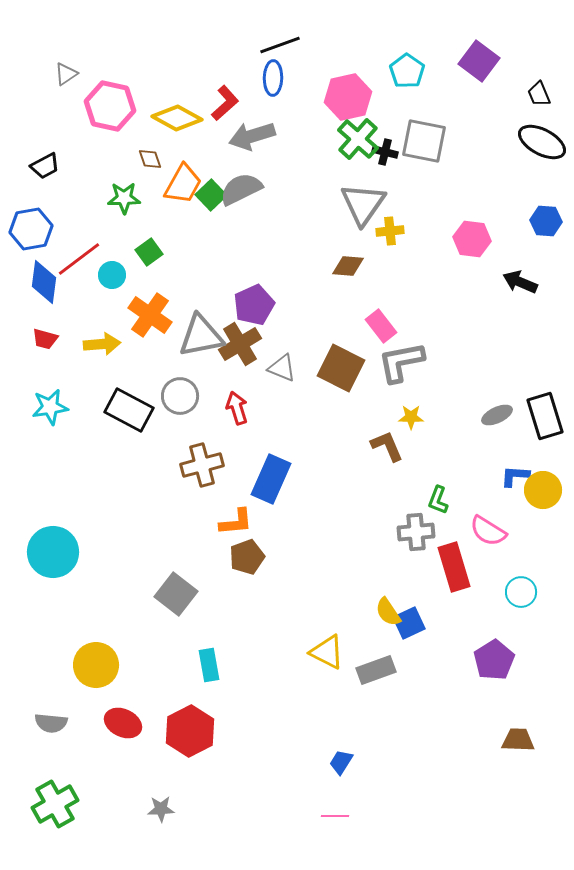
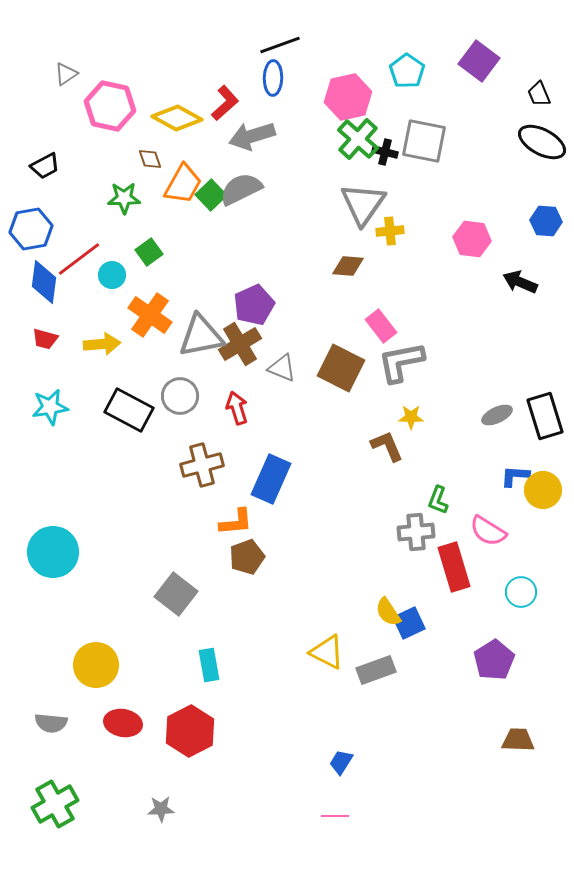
red ellipse at (123, 723): rotated 15 degrees counterclockwise
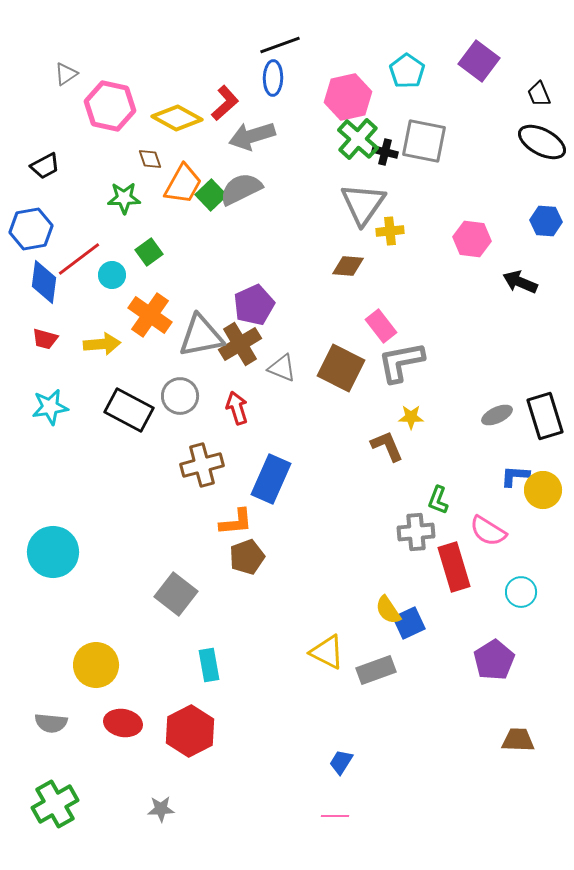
yellow semicircle at (388, 612): moved 2 px up
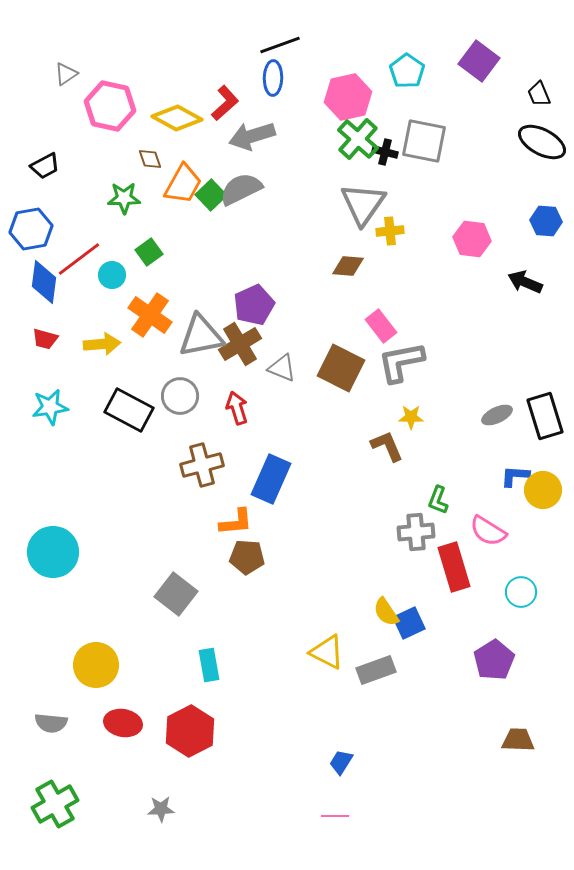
black arrow at (520, 282): moved 5 px right
brown pentagon at (247, 557): rotated 24 degrees clockwise
yellow semicircle at (388, 610): moved 2 px left, 2 px down
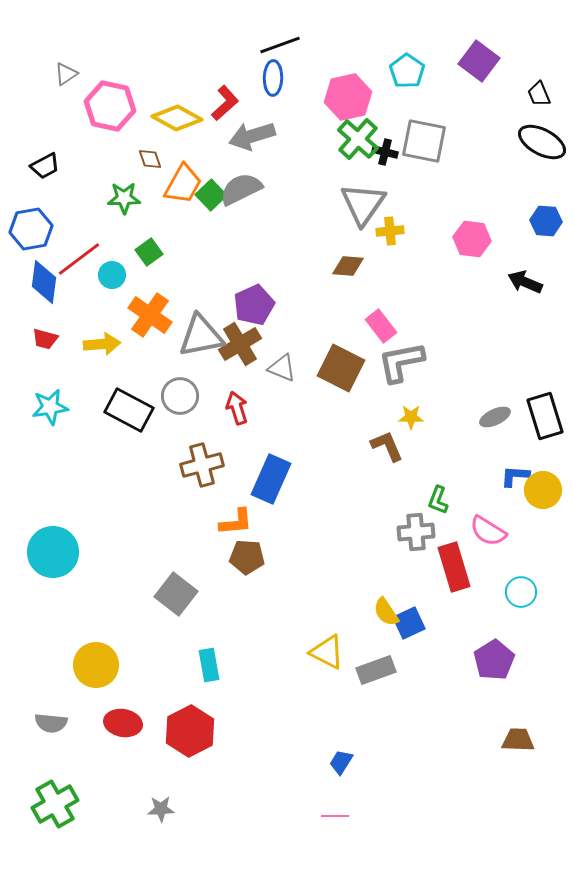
gray ellipse at (497, 415): moved 2 px left, 2 px down
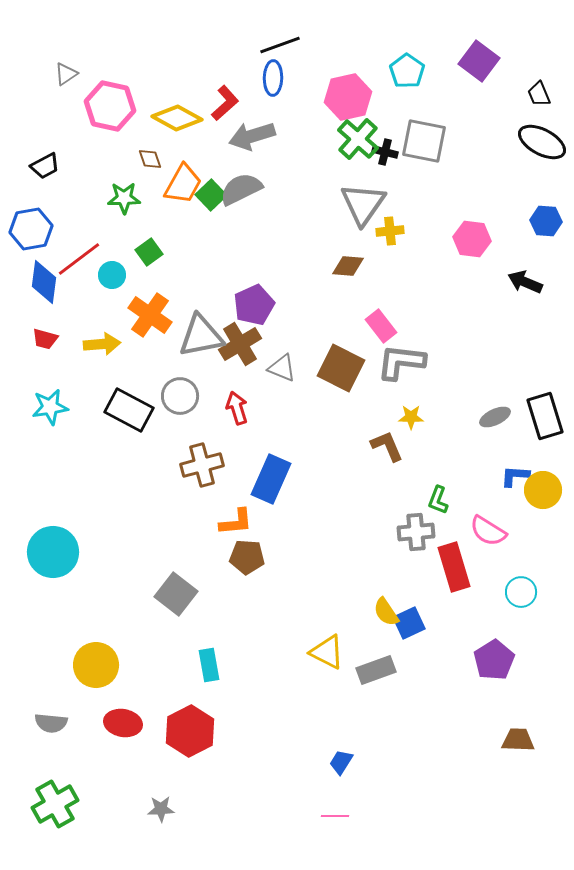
gray L-shape at (401, 362): rotated 18 degrees clockwise
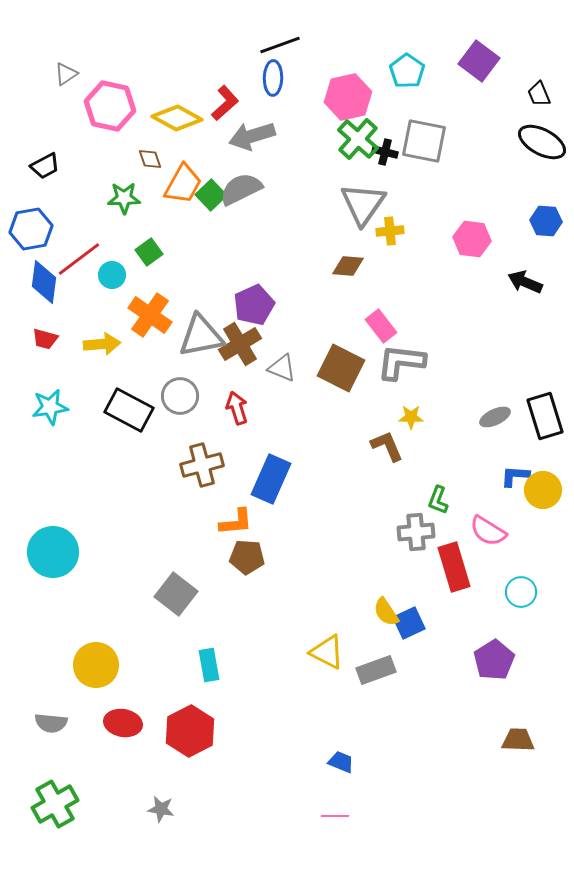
blue trapezoid at (341, 762): rotated 80 degrees clockwise
gray star at (161, 809): rotated 12 degrees clockwise
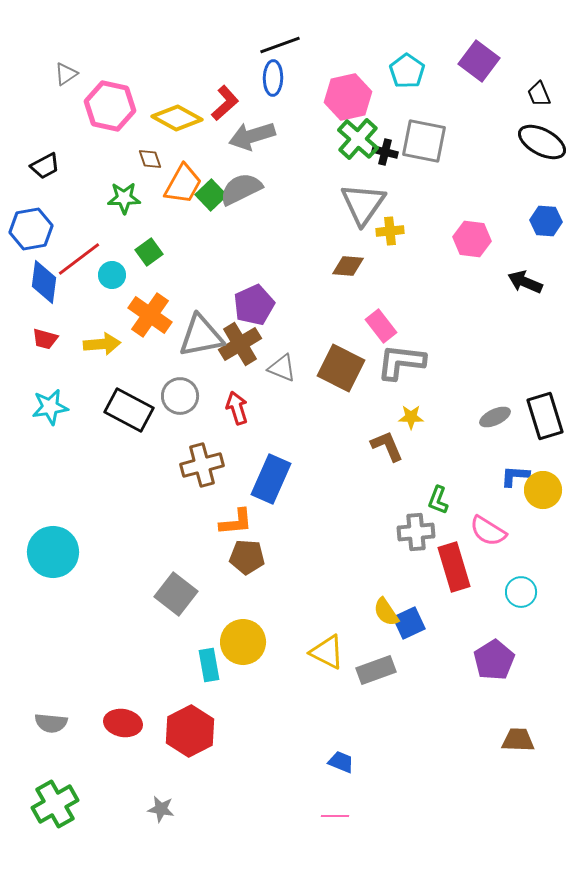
yellow circle at (96, 665): moved 147 px right, 23 px up
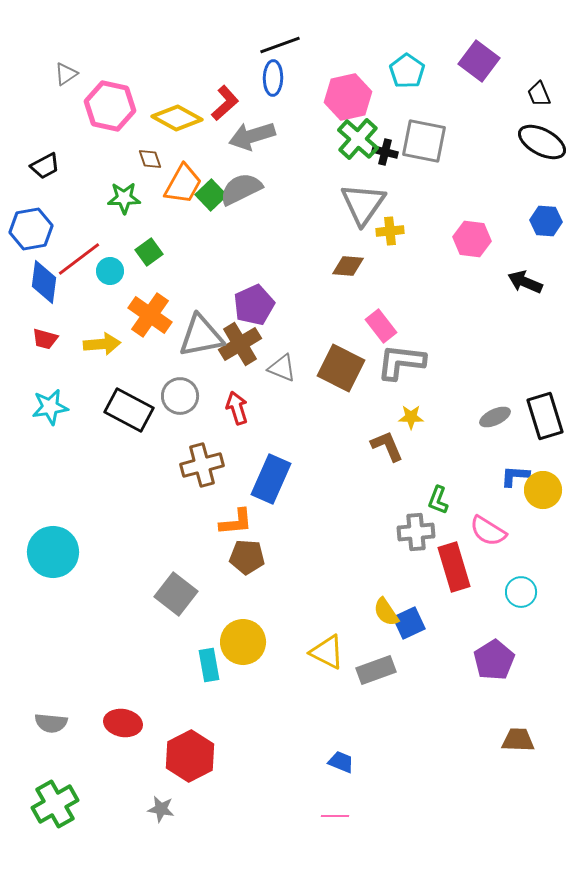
cyan circle at (112, 275): moved 2 px left, 4 px up
red hexagon at (190, 731): moved 25 px down
